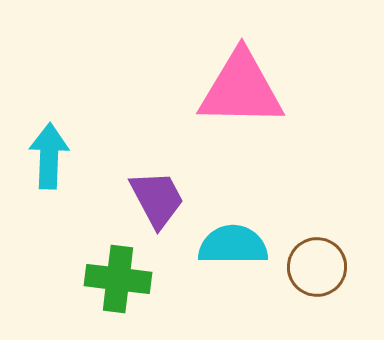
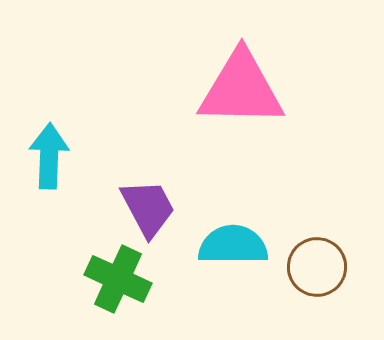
purple trapezoid: moved 9 px left, 9 px down
green cross: rotated 18 degrees clockwise
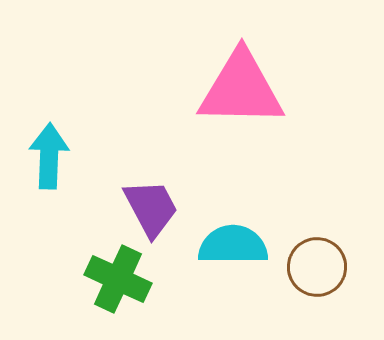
purple trapezoid: moved 3 px right
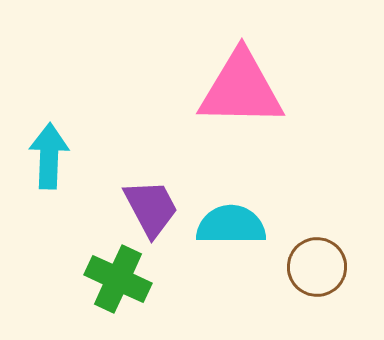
cyan semicircle: moved 2 px left, 20 px up
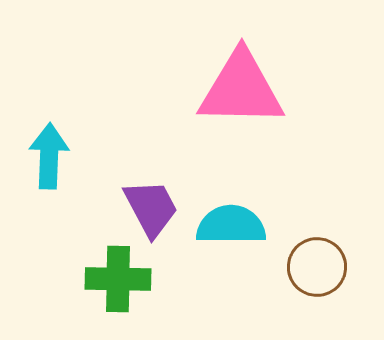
green cross: rotated 24 degrees counterclockwise
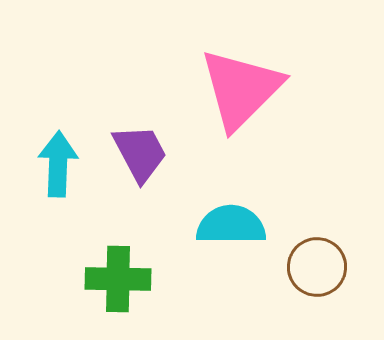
pink triangle: rotated 46 degrees counterclockwise
cyan arrow: moved 9 px right, 8 px down
purple trapezoid: moved 11 px left, 55 px up
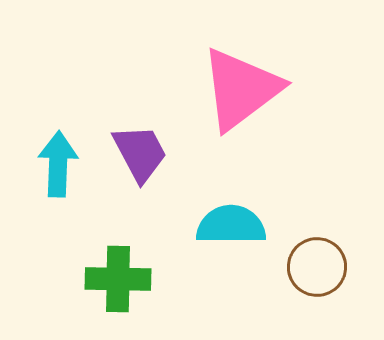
pink triangle: rotated 8 degrees clockwise
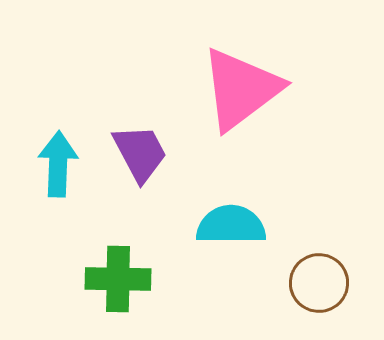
brown circle: moved 2 px right, 16 px down
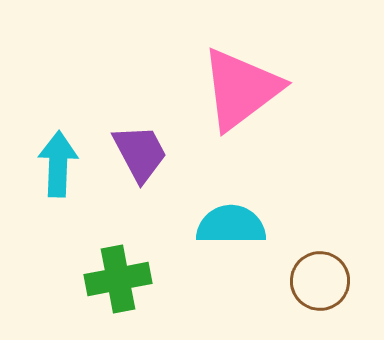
green cross: rotated 12 degrees counterclockwise
brown circle: moved 1 px right, 2 px up
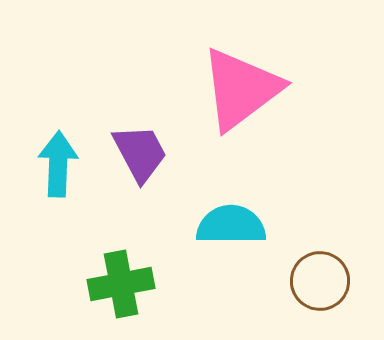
green cross: moved 3 px right, 5 px down
